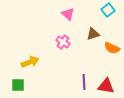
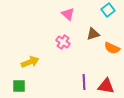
green square: moved 1 px right, 1 px down
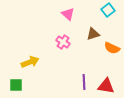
green square: moved 3 px left, 1 px up
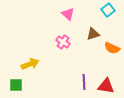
yellow arrow: moved 2 px down
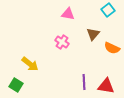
pink triangle: rotated 32 degrees counterclockwise
brown triangle: rotated 32 degrees counterclockwise
pink cross: moved 1 px left
yellow arrow: rotated 60 degrees clockwise
green square: rotated 32 degrees clockwise
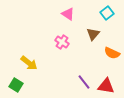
cyan square: moved 1 px left, 3 px down
pink triangle: rotated 24 degrees clockwise
orange semicircle: moved 5 px down
yellow arrow: moved 1 px left, 1 px up
purple line: rotated 35 degrees counterclockwise
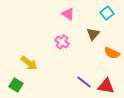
purple line: rotated 14 degrees counterclockwise
